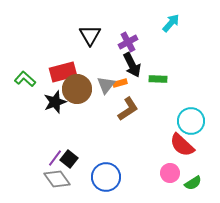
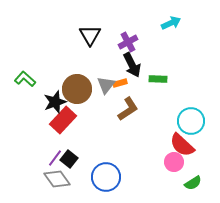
cyan arrow: rotated 24 degrees clockwise
red rectangle: moved 48 px down; rotated 32 degrees counterclockwise
pink circle: moved 4 px right, 11 px up
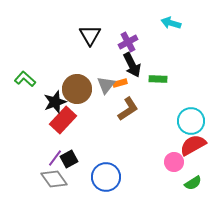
cyan arrow: rotated 138 degrees counterclockwise
red semicircle: moved 11 px right; rotated 108 degrees clockwise
black square: rotated 24 degrees clockwise
gray diamond: moved 3 px left
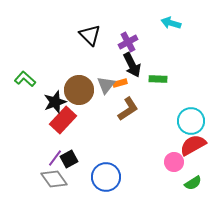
black triangle: rotated 15 degrees counterclockwise
brown circle: moved 2 px right, 1 px down
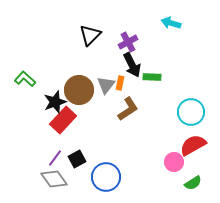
black triangle: rotated 30 degrees clockwise
green rectangle: moved 6 px left, 2 px up
orange rectangle: rotated 64 degrees counterclockwise
cyan circle: moved 9 px up
black square: moved 8 px right
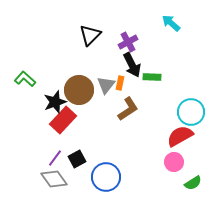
cyan arrow: rotated 24 degrees clockwise
red semicircle: moved 13 px left, 9 px up
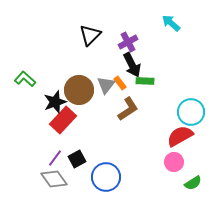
green rectangle: moved 7 px left, 4 px down
orange rectangle: rotated 48 degrees counterclockwise
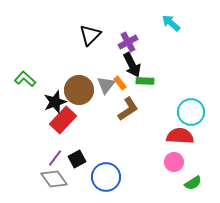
red semicircle: rotated 32 degrees clockwise
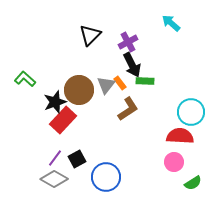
gray diamond: rotated 24 degrees counterclockwise
